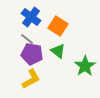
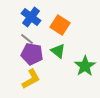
orange square: moved 2 px right, 1 px up
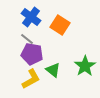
green triangle: moved 5 px left, 19 px down
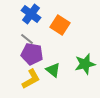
blue cross: moved 3 px up
green star: moved 2 px up; rotated 20 degrees clockwise
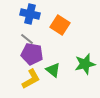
blue cross: moved 1 px left; rotated 24 degrees counterclockwise
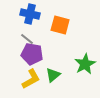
orange square: rotated 18 degrees counterclockwise
green star: rotated 15 degrees counterclockwise
green triangle: moved 5 px down; rotated 42 degrees clockwise
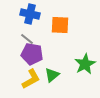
orange square: rotated 12 degrees counterclockwise
green triangle: moved 1 px left
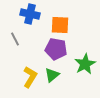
gray line: moved 12 px left; rotated 24 degrees clockwise
purple pentagon: moved 24 px right, 5 px up
yellow L-shape: moved 1 px left, 2 px up; rotated 30 degrees counterclockwise
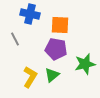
green star: rotated 15 degrees clockwise
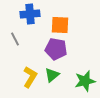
blue cross: rotated 18 degrees counterclockwise
green star: moved 17 px down
